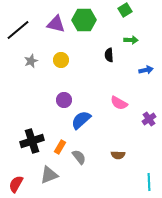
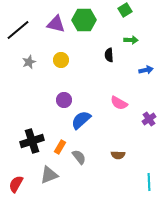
gray star: moved 2 px left, 1 px down
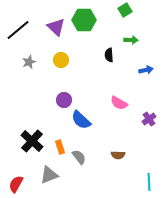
purple triangle: moved 3 px down; rotated 30 degrees clockwise
blue semicircle: rotated 95 degrees counterclockwise
black cross: rotated 30 degrees counterclockwise
orange rectangle: rotated 48 degrees counterclockwise
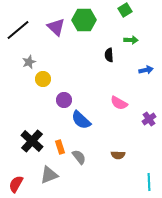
yellow circle: moved 18 px left, 19 px down
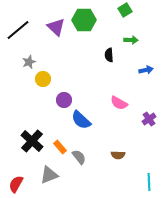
orange rectangle: rotated 24 degrees counterclockwise
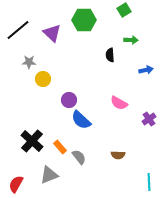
green square: moved 1 px left
purple triangle: moved 4 px left, 6 px down
black semicircle: moved 1 px right
gray star: rotated 24 degrees clockwise
purple circle: moved 5 px right
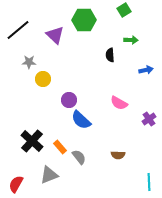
purple triangle: moved 3 px right, 2 px down
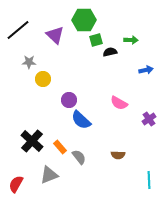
green square: moved 28 px left, 30 px down; rotated 16 degrees clockwise
black semicircle: moved 3 px up; rotated 80 degrees clockwise
cyan line: moved 2 px up
